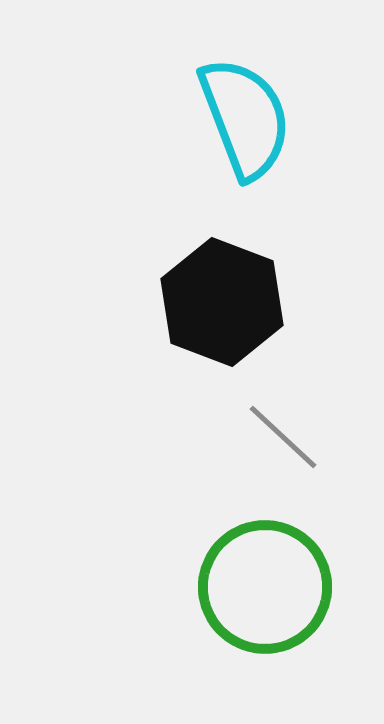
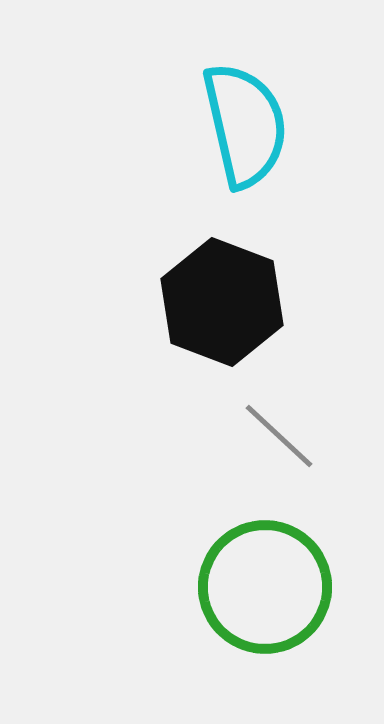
cyan semicircle: moved 7 px down; rotated 8 degrees clockwise
gray line: moved 4 px left, 1 px up
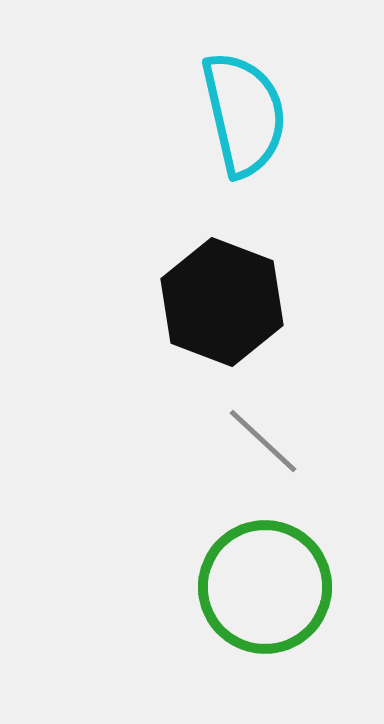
cyan semicircle: moved 1 px left, 11 px up
gray line: moved 16 px left, 5 px down
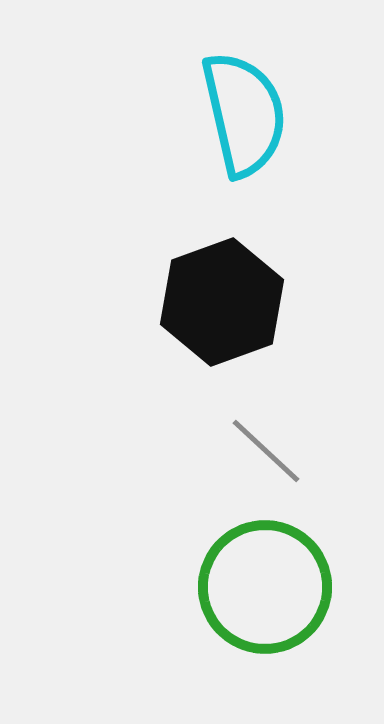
black hexagon: rotated 19 degrees clockwise
gray line: moved 3 px right, 10 px down
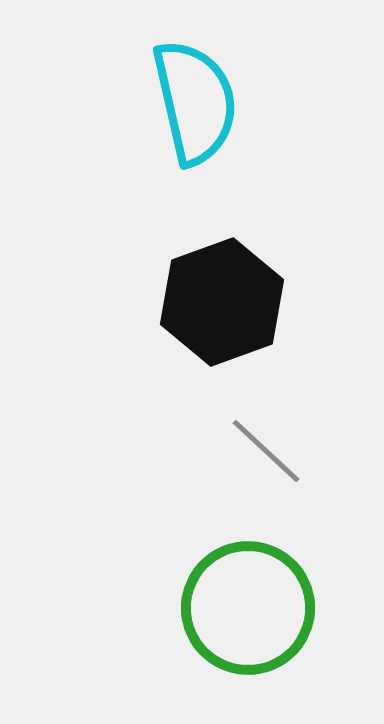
cyan semicircle: moved 49 px left, 12 px up
green circle: moved 17 px left, 21 px down
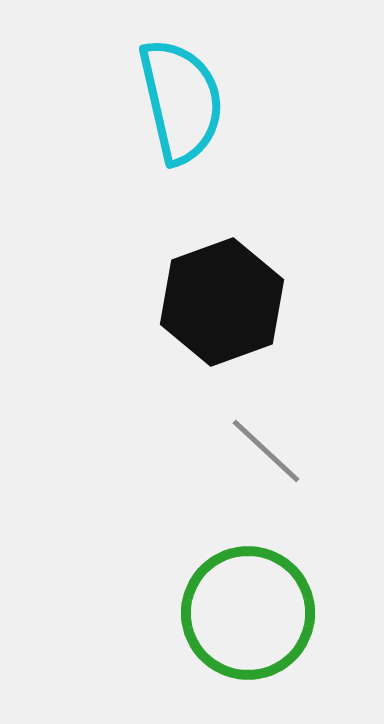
cyan semicircle: moved 14 px left, 1 px up
green circle: moved 5 px down
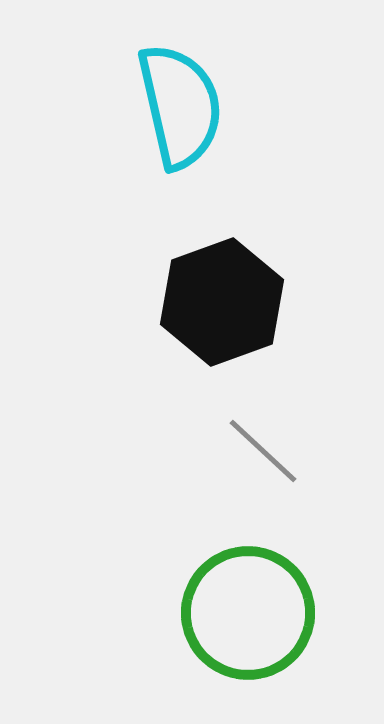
cyan semicircle: moved 1 px left, 5 px down
gray line: moved 3 px left
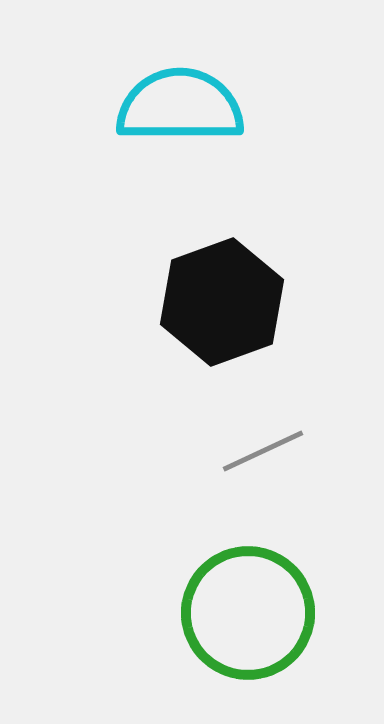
cyan semicircle: rotated 77 degrees counterclockwise
gray line: rotated 68 degrees counterclockwise
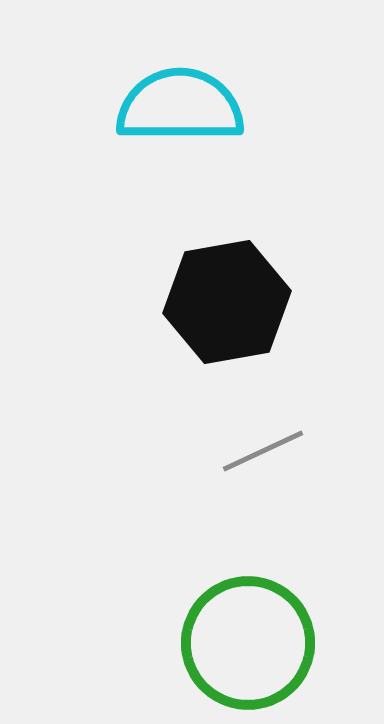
black hexagon: moved 5 px right; rotated 10 degrees clockwise
green circle: moved 30 px down
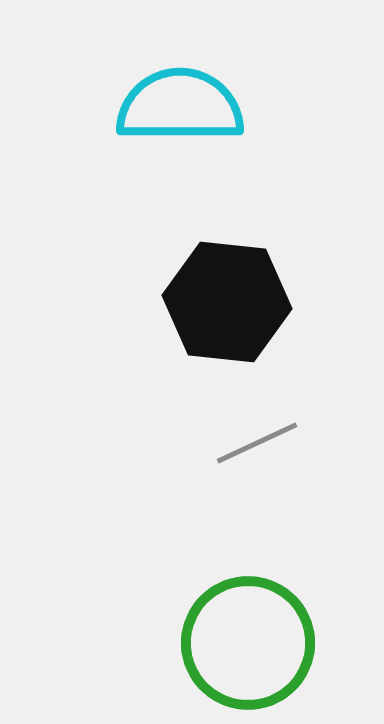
black hexagon: rotated 16 degrees clockwise
gray line: moved 6 px left, 8 px up
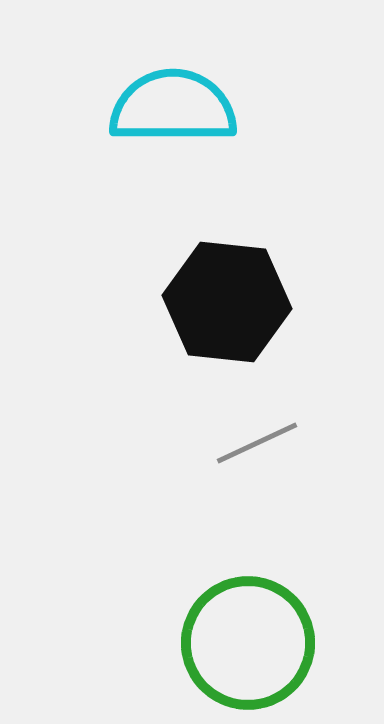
cyan semicircle: moved 7 px left, 1 px down
